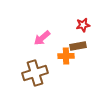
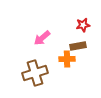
orange cross: moved 1 px right, 3 px down
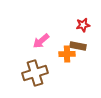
pink arrow: moved 1 px left, 3 px down
brown rectangle: rotated 21 degrees clockwise
orange cross: moved 5 px up
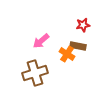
orange cross: rotated 35 degrees clockwise
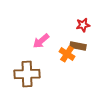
brown cross: moved 8 px left, 1 px down; rotated 15 degrees clockwise
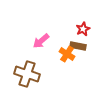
red star: moved 4 px down; rotated 16 degrees counterclockwise
brown cross: rotated 20 degrees clockwise
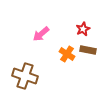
pink arrow: moved 7 px up
brown rectangle: moved 10 px right, 4 px down
brown cross: moved 2 px left, 2 px down
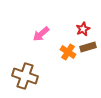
brown rectangle: moved 3 px up; rotated 28 degrees counterclockwise
orange cross: moved 1 px right, 2 px up
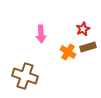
pink arrow: rotated 54 degrees counterclockwise
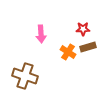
red star: rotated 24 degrees clockwise
